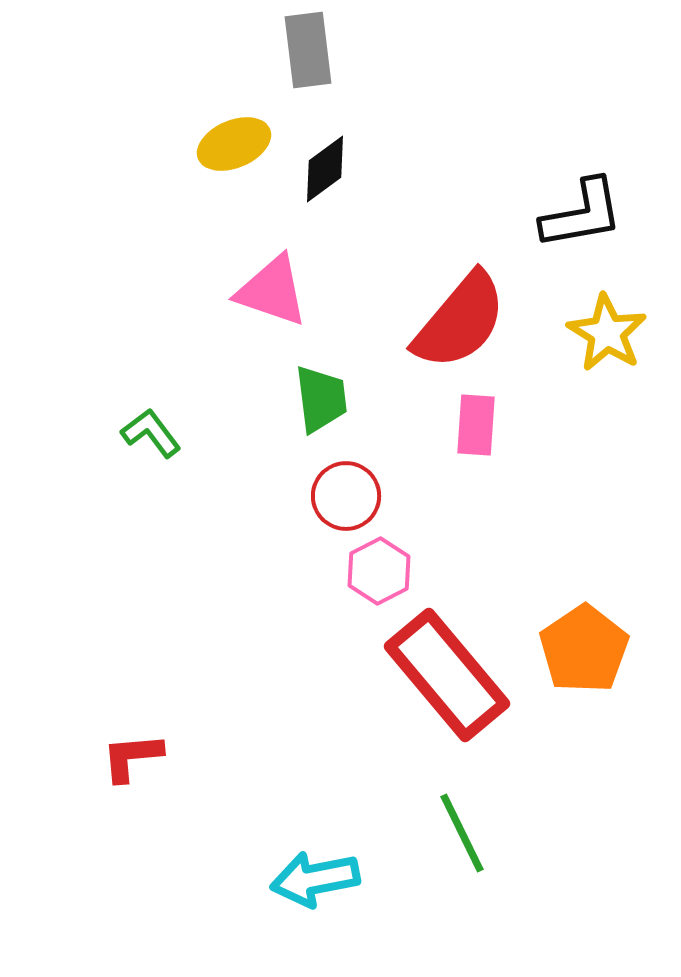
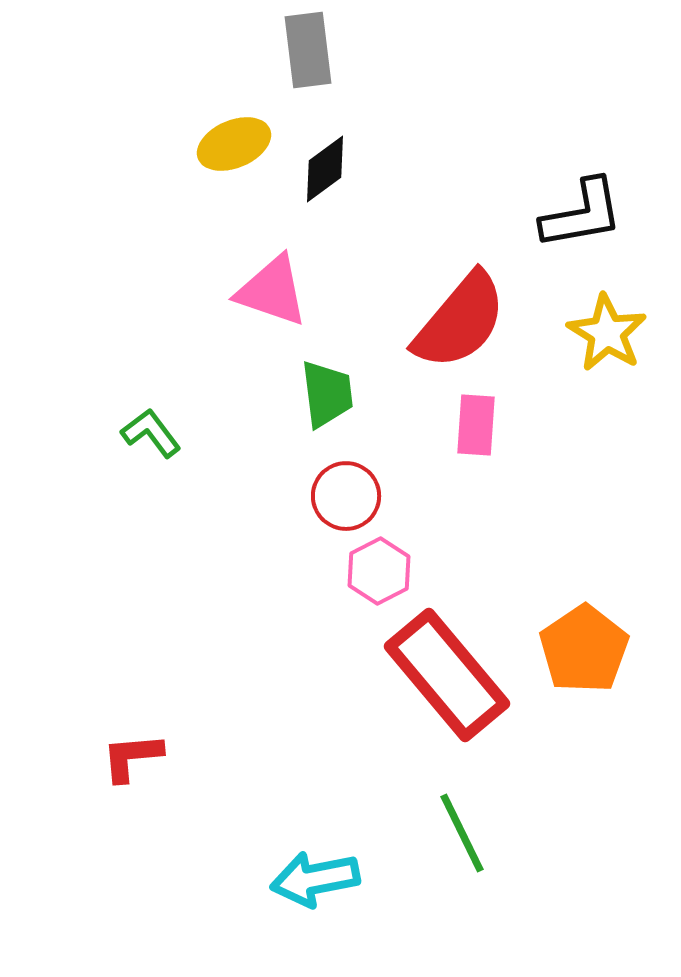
green trapezoid: moved 6 px right, 5 px up
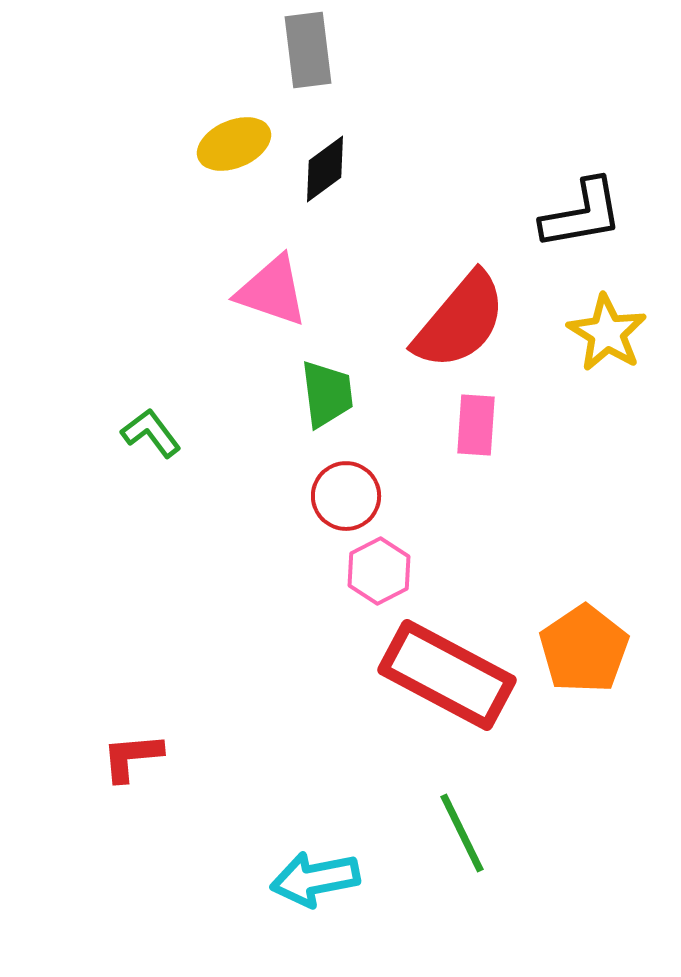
red rectangle: rotated 22 degrees counterclockwise
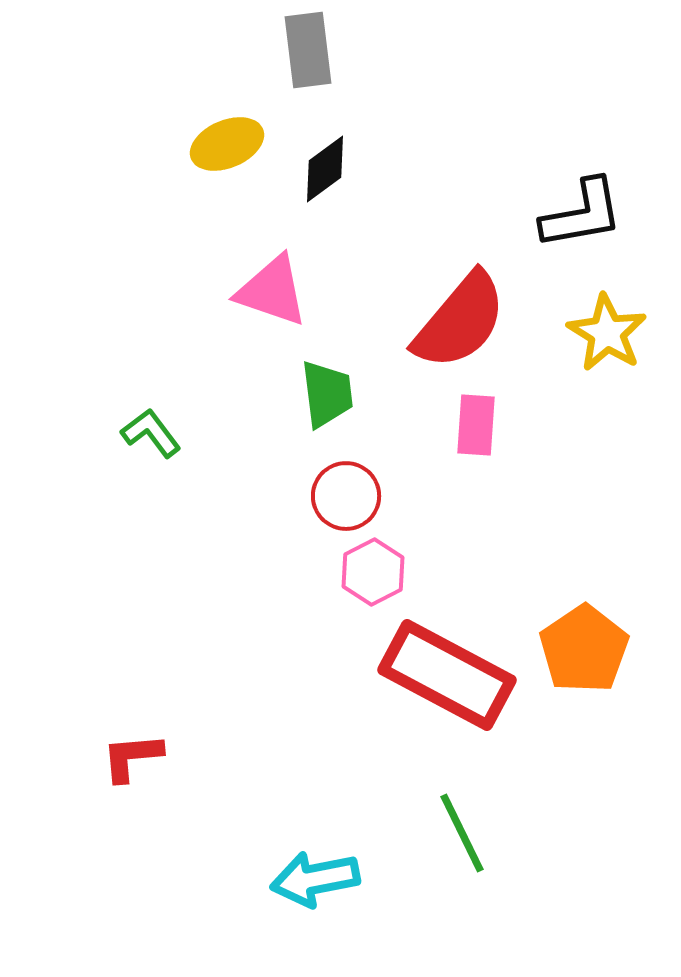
yellow ellipse: moved 7 px left
pink hexagon: moved 6 px left, 1 px down
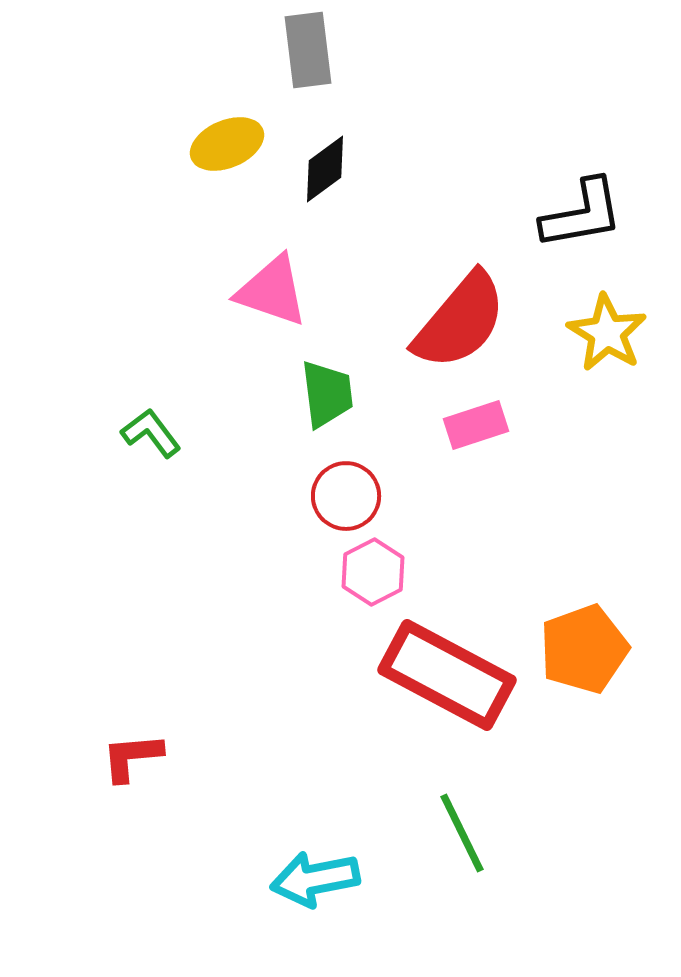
pink rectangle: rotated 68 degrees clockwise
orange pentagon: rotated 14 degrees clockwise
